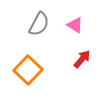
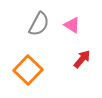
pink triangle: moved 3 px left
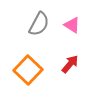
red arrow: moved 12 px left, 5 px down
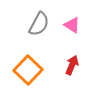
red arrow: moved 2 px right, 1 px down; rotated 18 degrees counterclockwise
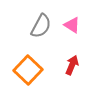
gray semicircle: moved 2 px right, 2 px down
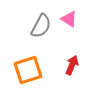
pink triangle: moved 3 px left, 6 px up
orange square: rotated 28 degrees clockwise
